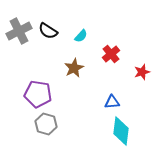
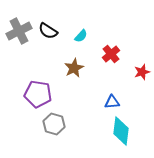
gray hexagon: moved 8 px right
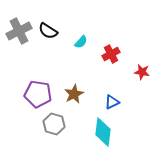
cyan semicircle: moved 6 px down
red cross: rotated 12 degrees clockwise
brown star: moved 26 px down
red star: rotated 28 degrees clockwise
blue triangle: rotated 21 degrees counterclockwise
cyan diamond: moved 18 px left, 1 px down
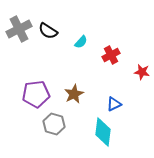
gray cross: moved 2 px up
red cross: moved 1 px down
purple pentagon: moved 2 px left; rotated 16 degrees counterclockwise
blue triangle: moved 2 px right, 2 px down
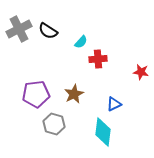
red cross: moved 13 px left, 4 px down; rotated 24 degrees clockwise
red star: moved 1 px left
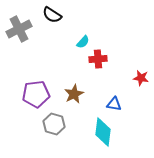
black semicircle: moved 4 px right, 16 px up
cyan semicircle: moved 2 px right
red star: moved 6 px down
blue triangle: rotated 35 degrees clockwise
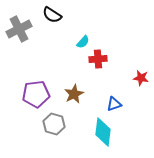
blue triangle: rotated 28 degrees counterclockwise
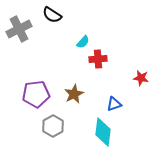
gray hexagon: moved 1 px left, 2 px down; rotated 15 degrees clockwise
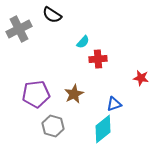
gray hexagon: rotated 15 degrees counterclockwise
cyan diamond: moved 3 px up; rotated 44 degrees clockwise
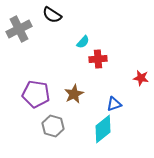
purple pentagon: rotated 16 degrees clockwise
